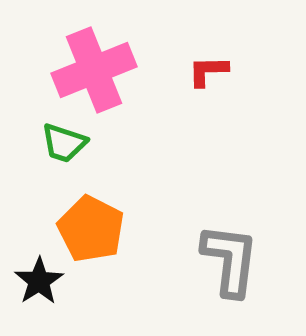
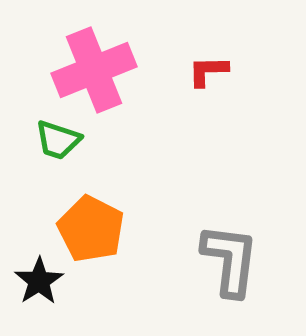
green trapezoid: moved 6 px left, 3 px up
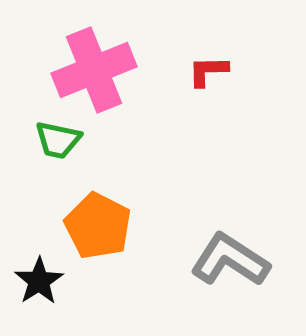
green trapezoid: rotated 6 degrees counterclockwise
orange pentagon: moved 7 px right, 3 px up
gray L-shape: rotated 64 degrees counterclockwise
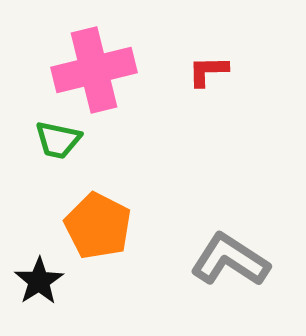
pink cross: rotated 8 degrees clockwise
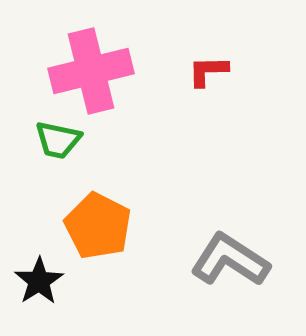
pink cross: moved 3 px left, 1 px down
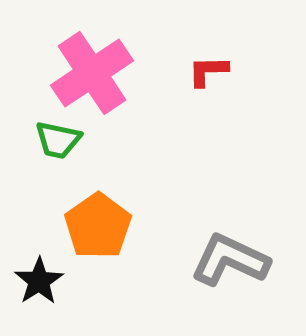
pink cross: moved 1 px right, 2 px down; rotated 20 degrees counterclockwise
orange pentagon: rotated 10 degrees clockwise
gray L-shape: rotated 8 degrees counterclockwise
